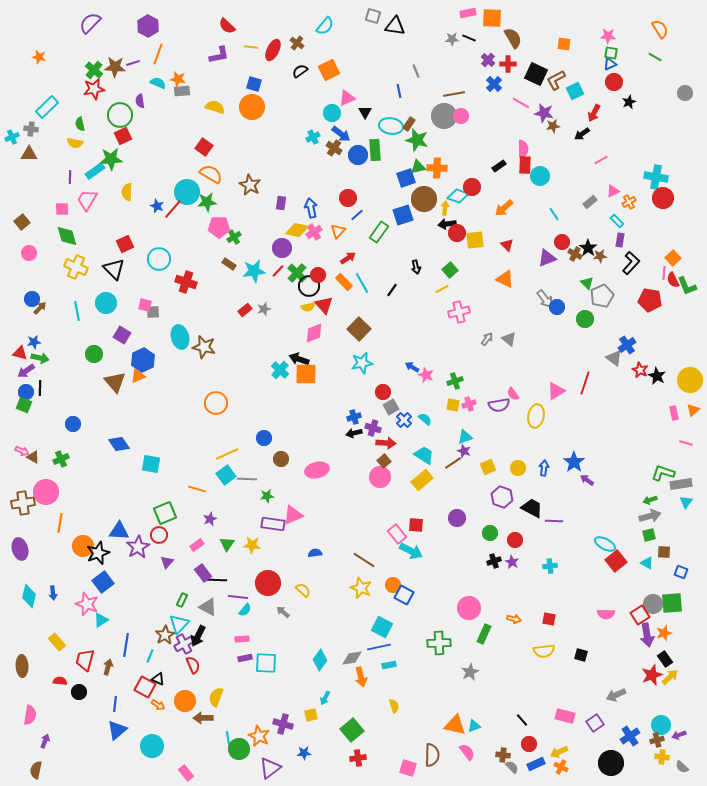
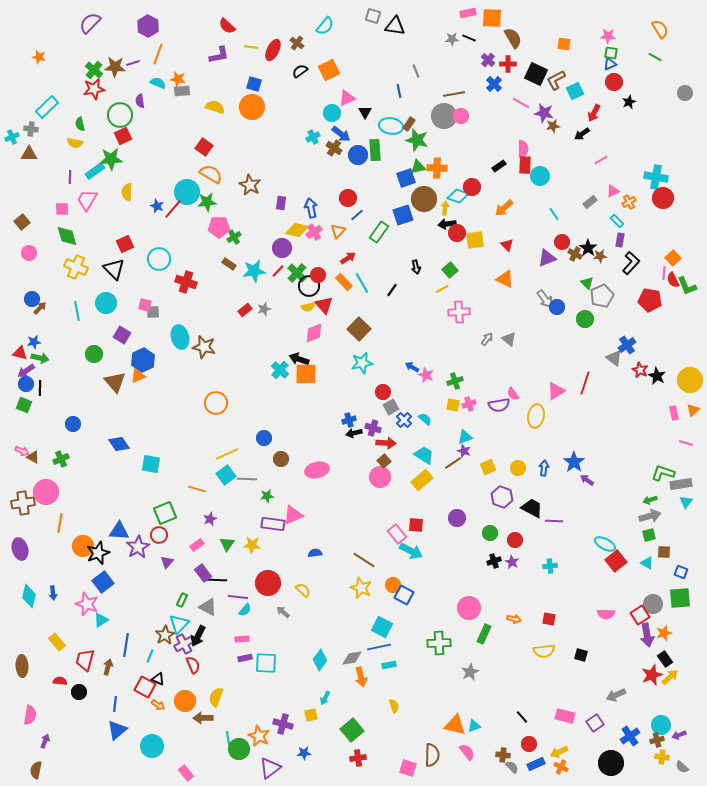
pink cross at (459, 312): rotated 10 degrees clockwise
blue circle at (26, 392): moved 8 px up
blue cross at (354, 417): moved 5 px left, 3 px down
green square at (672, 603): moved 8 px right, 5 px up
black line at (522, 720): moved 3 px up
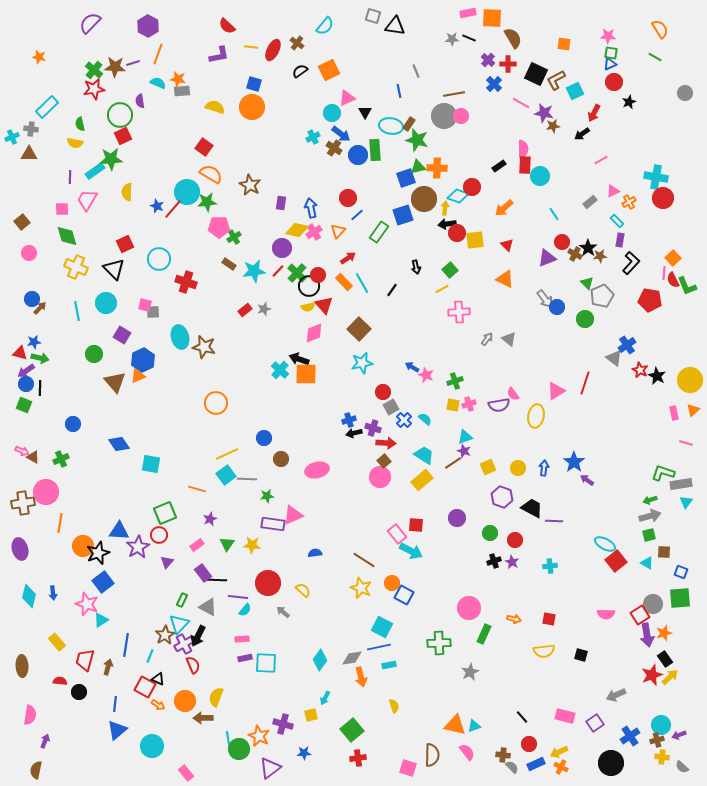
orange circle at (393, 585): moved 1 px left, 2 px up
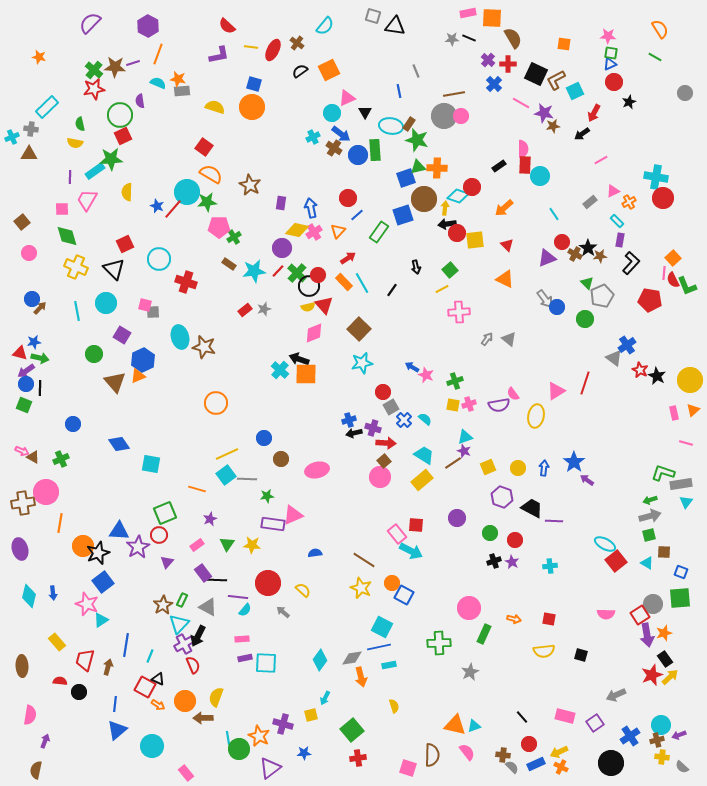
brown star at (165, 635): moved 2 px left, 30 px up
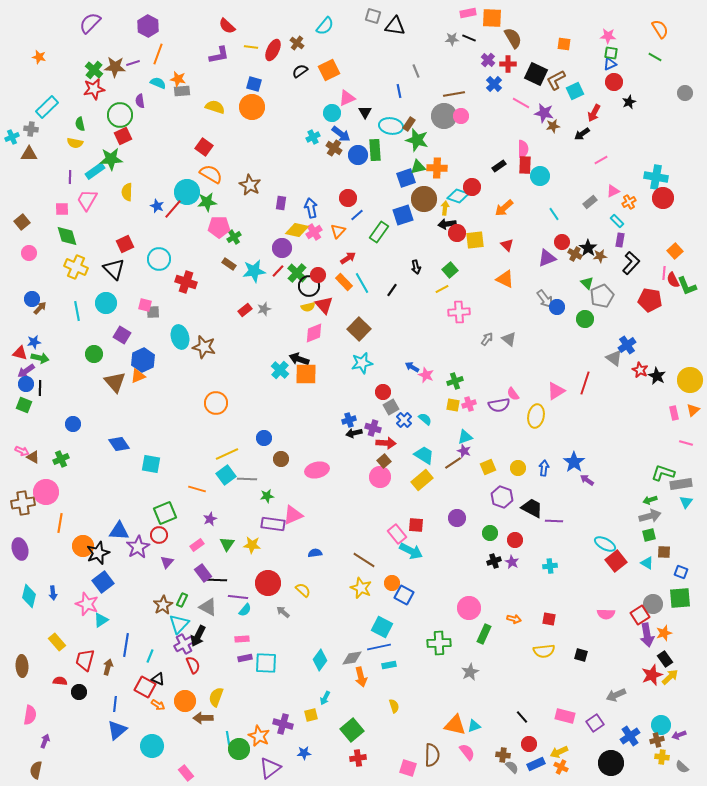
orange square at (673, 258): moved 2 px right, 7 px up
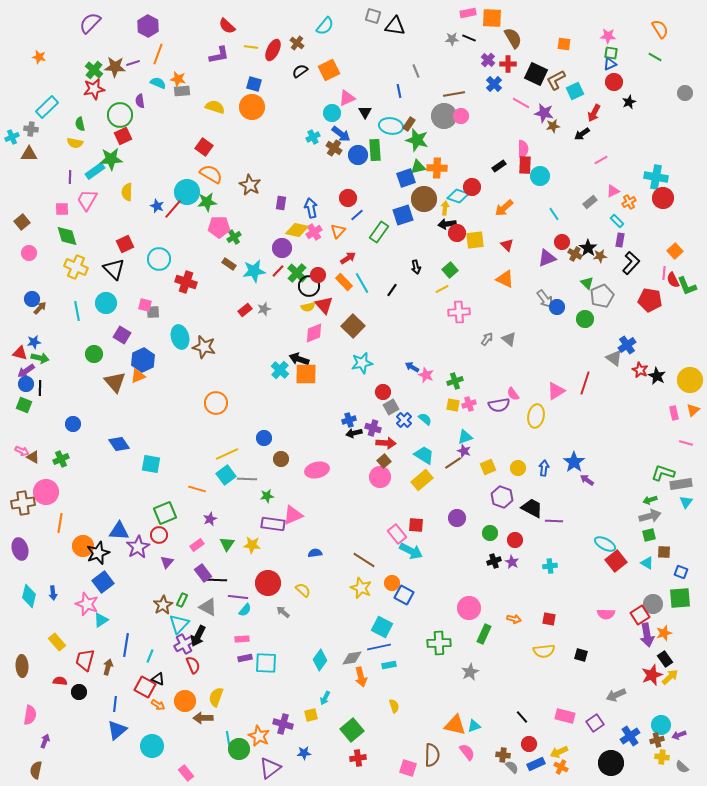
brown square at (359, 329): moved 6 px left, 3 px up
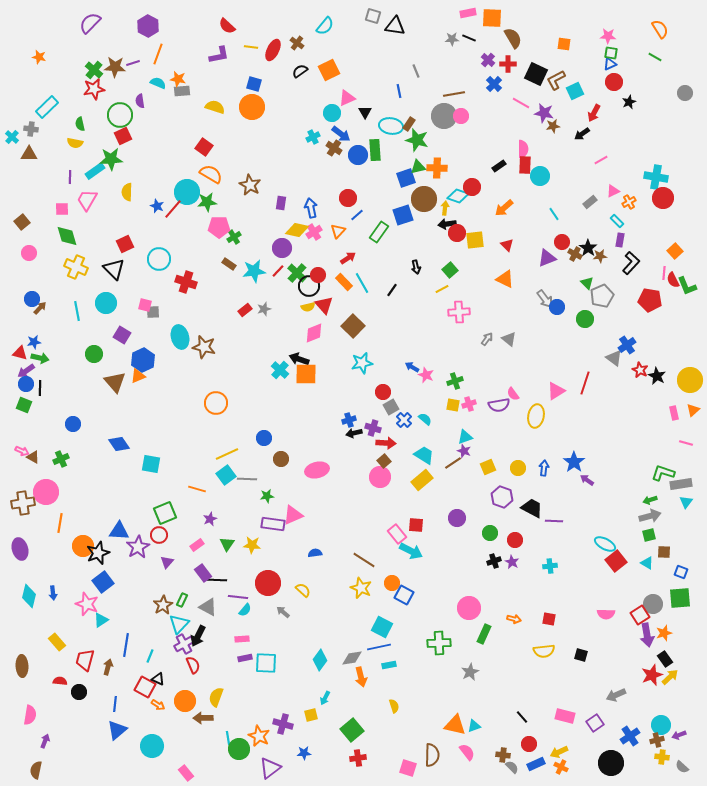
cyan cross at (12, 137): rotated 24 degrees counterclockwise
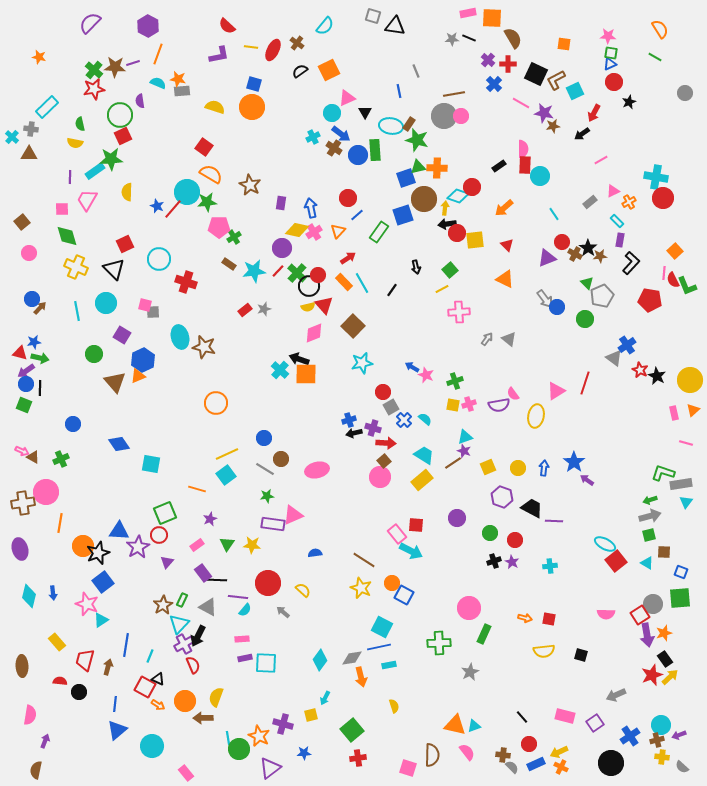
gray line at (247, 479): moved 18 px right, 10 px up; rotated 30 degrees clockwise
orange arrow at (514, 619): moved 11 px right, 1 px up
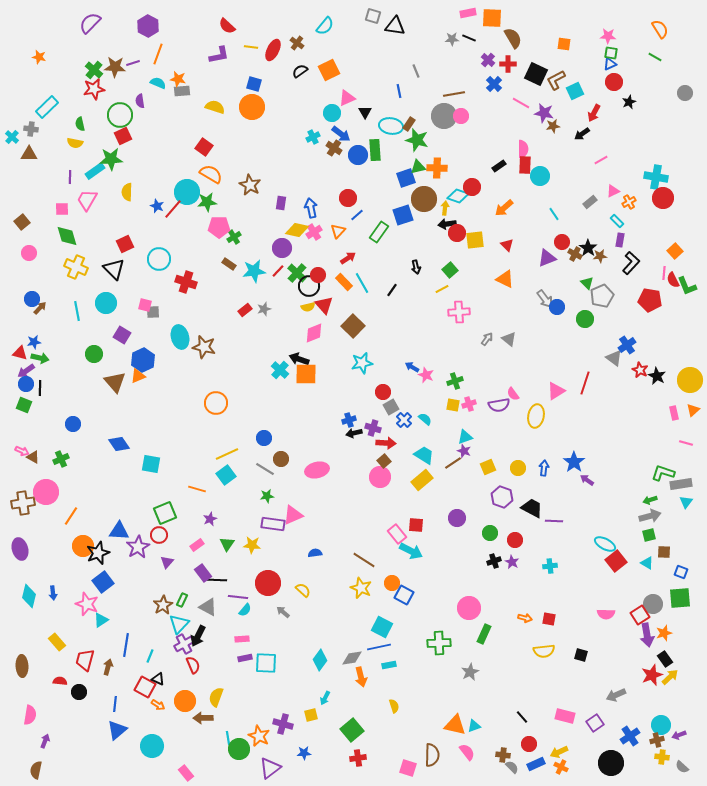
orange line at (60, 523): moved 11 px right, 7 px up; rotated 24 degrees clockwise
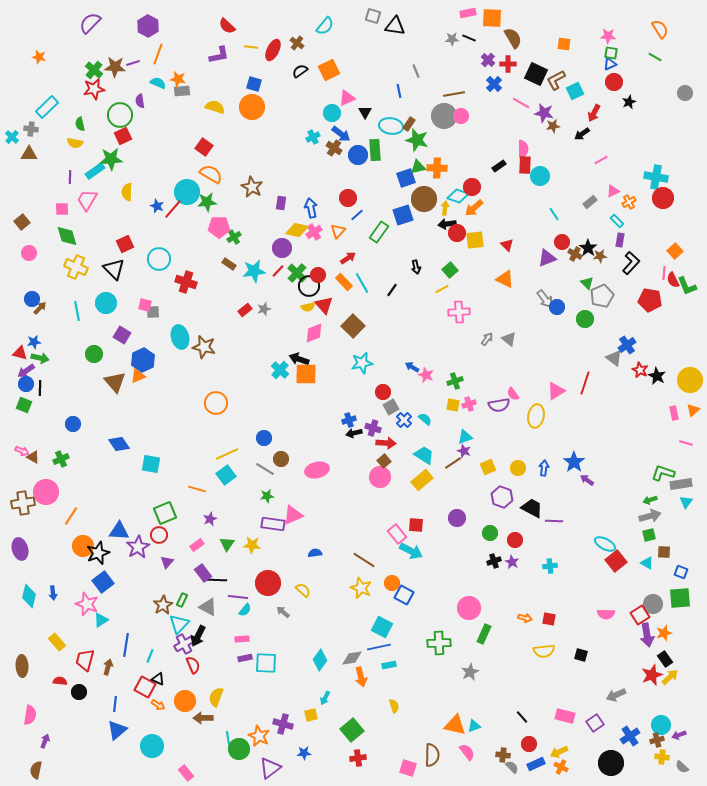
brown star at (250, 185): moved 2 px right, 2 px down
orange arrow at (504, 208): moved 30 px left
